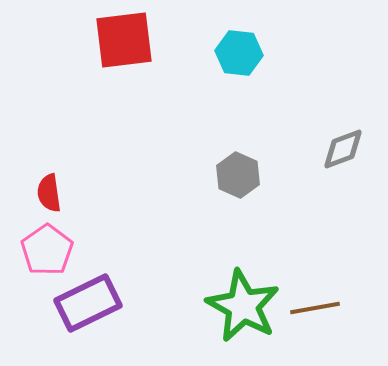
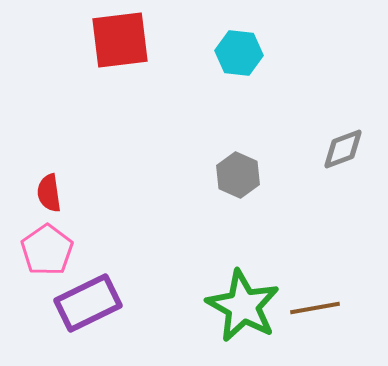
red square: moved 4 px left
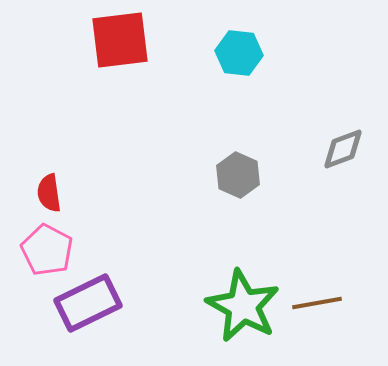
pink pentagon: rotated 9 degrees counterclockwise
brown line: moved 2 px right, 5 px up
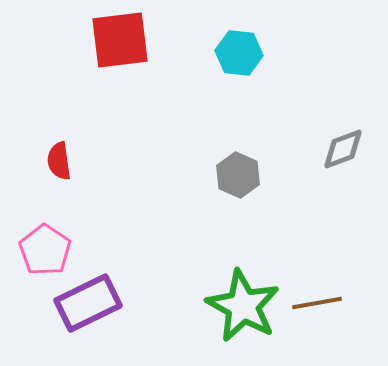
red semicircle: moved 10 px right, 32 px up
pink pentagon: moved 2 px left; rotated 6 degrees clockwise
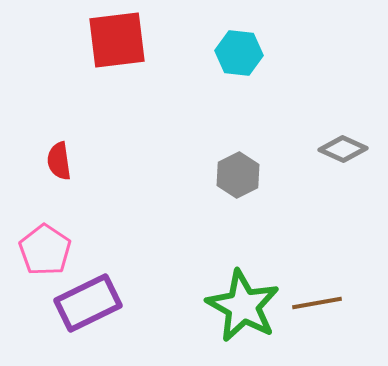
red square: moved 3 px left
gray diamond: rotated 45 degrees clockwise
gray hexagon: rotated 9 degrees clockwise
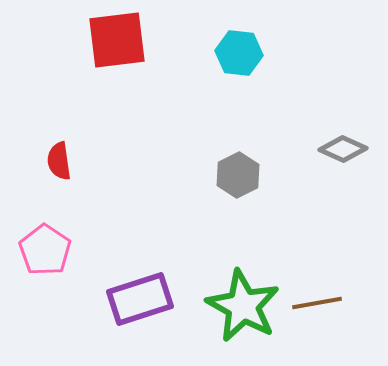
purple rectangle: moved 52 px right, 4 px up; rotated 8 degrees clockwise
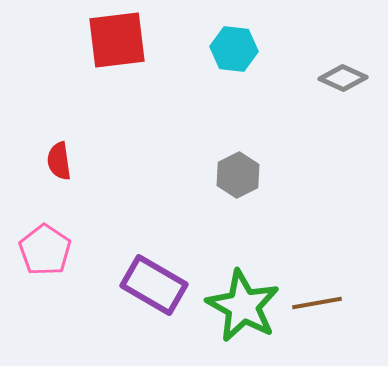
cyan hexagon: moved 5 px left, 4 px up
gray diamond: moved 71 px up
purple rectangle: moved 14 px right, 14 px up; rotated 48 degrees clockwise
